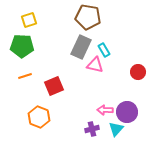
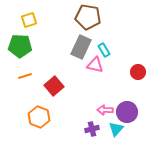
green pentagon: moved 2 px left
red square: rotated 18 degrees counterclockwise
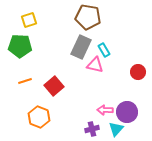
orange line: moved 5 px down
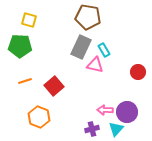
yellow square: rotated 35 degrees clockwise
